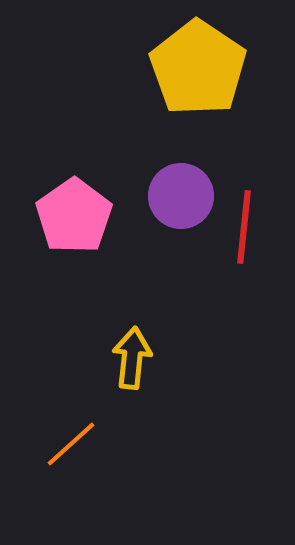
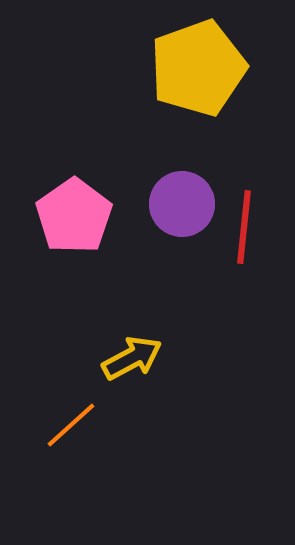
yellow pentagon: rotated 18 degrees clockwise
purple circle: moved 1 px right, 8 px down
yellow arrow: rotated 56 degrees clockwise
orange line: moved 19 px up
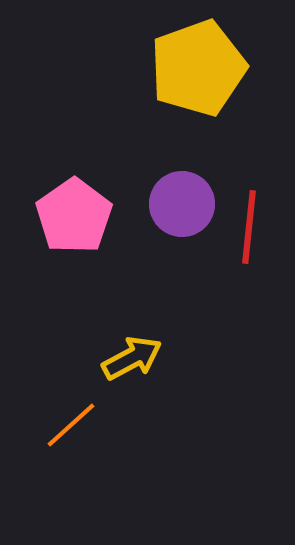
red line: moved 5 px right
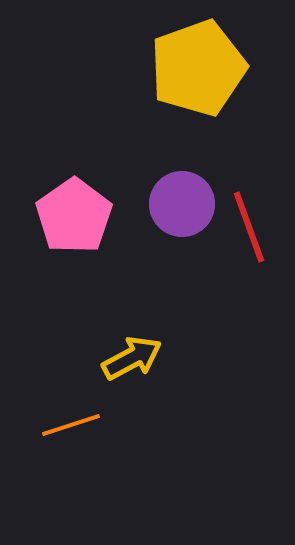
red line: rotated 26 degrees counterclockwise
orange line: rotated 24 degrees clockwise
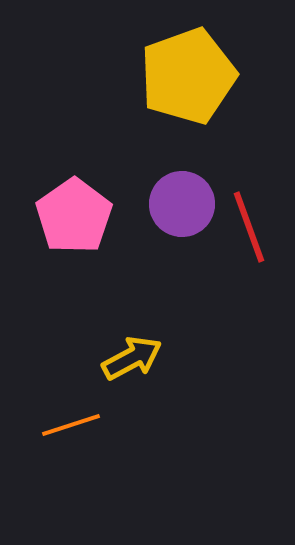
yellow pentagon: moved 10 px left, 8 px down
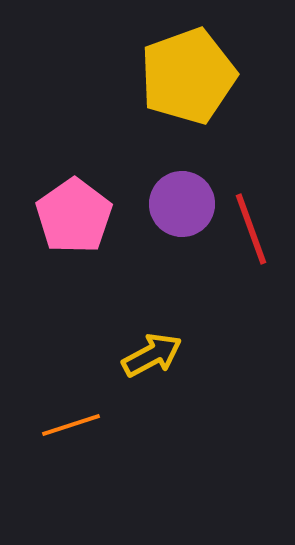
red line: moved 2 px right, 2 px down
yellow arrow: moved 20 px right, 3 px up
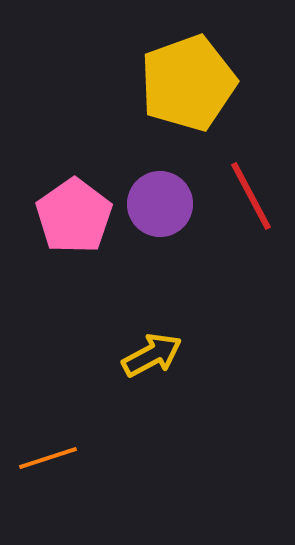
yellow pentagon: moved 7 px down
purple circle: moved 22 px left
red line: moved 33 px up; rotated 8 degrees counterclockwise
orange line: moved 23 px left, 33 px down
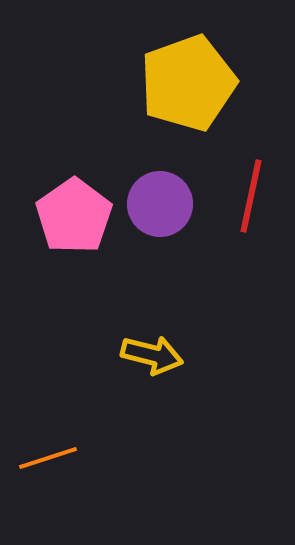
red line: rotated 40 degrees clockwise
yellow arrow: rotated 42 degrees clockwise
